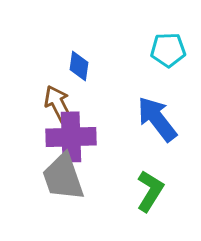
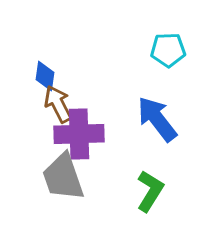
blue diamond: moved 34 px left, 10 px down
purple cross: moved 8 px right, 3 px up
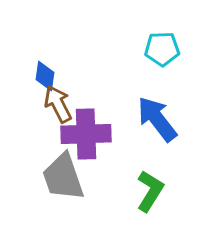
cyan pentagon: moved 6 px left, 1 px up
purple cross: moved 7 px right
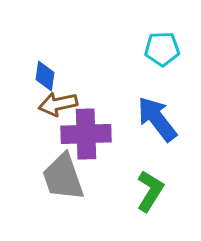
brown arrow: rotated 75 degrees counterclockwise
